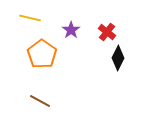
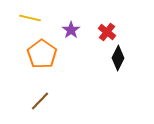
brown line: rotated 75 degrees counterclockwise
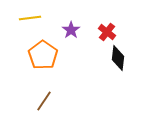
yellow line: rotated 20 degrees counterclockwise
orange pentagon: moved 1 px right, 1 px down
black diamond: rotated 20 degrees counterclockwise
brown line: moved 4 px right; rotated 10 degrees counterclockwise
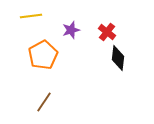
yellow line: moved 1 px right, 2 px up
purple star: rotated 18 degrees clockwise
orange pentagon: rotated 8 degrees clockwise
brown line: moved 1 px down
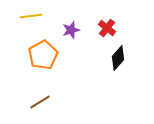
red cross: moved 4 px up
black diamond: rotated 35 degrees clockwise
brown line: moved 4 px left; rotated 25 degrees clockwise
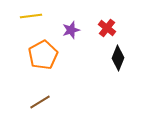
black diamond: rotated 20 degrees counterclockwise
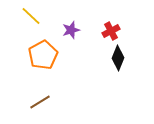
yellow line: rotated 50 degrees clockwise
red cross: moved 4 px right, 3 px down; rotated 24 degrees clockwise
